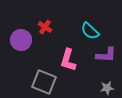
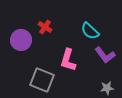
purple L-shape: moved 1 px left; rotated 50 degrees clockwise
gray square: moved 2 px left, 2 px up
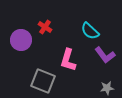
gray square: moved 1 px right, 1 px down
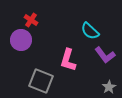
red cross: moved 14 px left, 7 px up
gray square: moved 2 px left
gray star: moved 2 px right, 1 px up; rotated 24 degrees counterclockwise
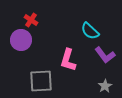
gray square: rotated 25 degrees counterclockwise
gray star: moved 4 px left, 1 px up
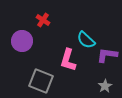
red cross: moved 12 px right
cyan semicircle: moved 4 px left, 9 px down
purple circle: moved 1 px right, 1 px down
purple L-shape: moved 2 px right; rotated 135 degrees clockwise
gray square: rotated 25 degrees clockwise
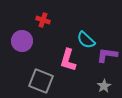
red cross: rotated 16 degrees counterclockwise
gray star: moved 1 px left
